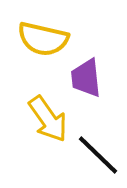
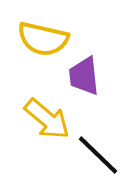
purple trapezoid: moved 2 px left, 2 px up
yellow arrow: moved 1 px left; rotated 15 degrees counterclockwise
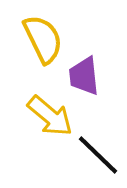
yellow semicircle: rotated 129 degrees counterclockwise
yellow arrow: moved 3 px right, 3 px up
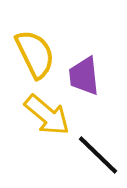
yellow semicircle: moved 8 px left, 15 px down
yellow arrow: moved 3 px left, 1 px up
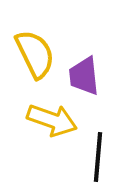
yellow arrow: moved 5 px right, 5 px down; rotated 21 degrees counterclockwise
black line: moved 2 px down; rotated 51 degrees clockwise
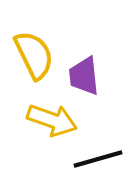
yellow semicircle: moved 1 px left, 1 px down
black line: moved 2 px down; rotated 69 degrees clockwise
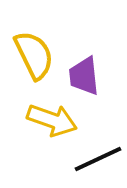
black line: rotated 9 degrees counterclockwise
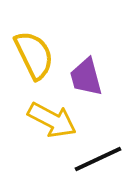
purple trapezoid: moved 2 px right, 1 px down; rotated 9 degrees counterclockwise
yellow arrow: rotated 9 degrees clockwise
